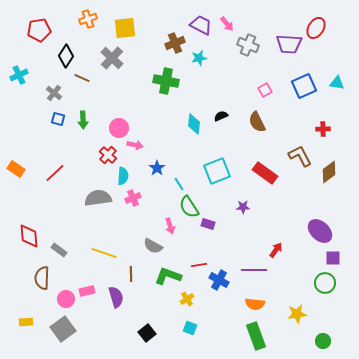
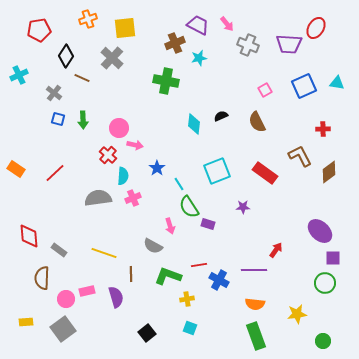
purple trapezoid at (201, 25): moved 3 px left
yellow cross at (187, 299): rotated 24 degrees clockwise
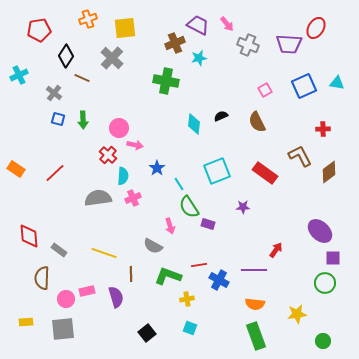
gray square at (63, 329): rotated 30 degrees clockwise
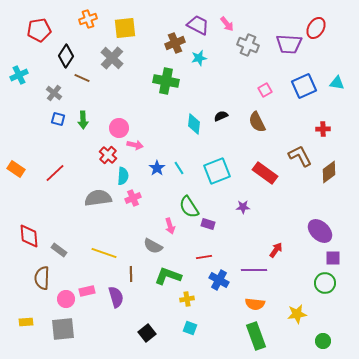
cyan line at (179, 184): moved 16 px up
red line at (199, 265): moved 5 px right, 8 px up
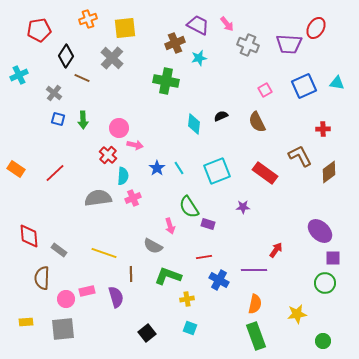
orange semicircle at (255, 304): rotated 84 degrees counterclockwise
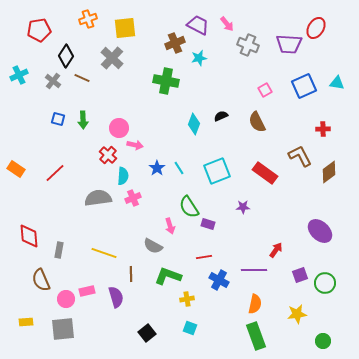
gray cross at (54, 93): moved 1 px left, 12 px up
cyan diamond at (194, 124): rotated 15 degrees clockwise
gray rectangle at (59, 250): rotated 63 degrees clockwise
purple square at (333, 258): moved 33 px left, 17 px down; rotated 21 degrees counterclockwise
brown semicircle at (42, 278): moved 1 px left, 2 px down; rotated 25 degrees counterclockwise
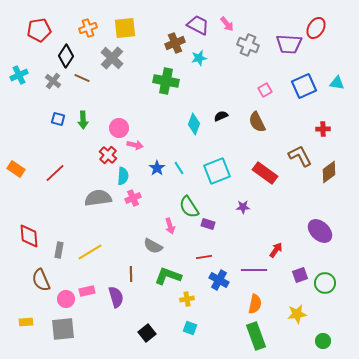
orange cross at (88, 19): moved 9 px down
yellow line at (104, 253): moved 14 px left, 1 px up; rotated 50 degrees counterclockwise
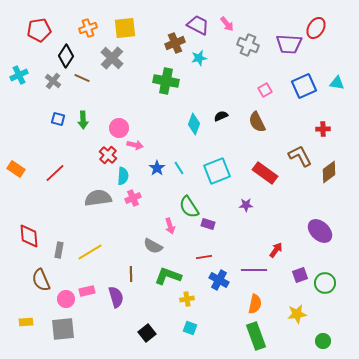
purple star at (243, 207): moved 3 px right, 2 px up
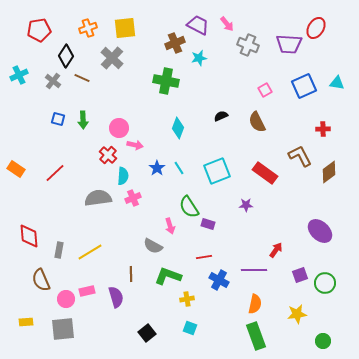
cyan diamond at (194, 124): moved 16 px left, 4 px down
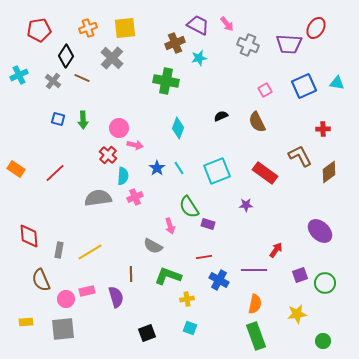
pink cross at (133, 198): moved 2 px right, 1 px up
black square at (147, 333): rotated 18 degrees clockwise
